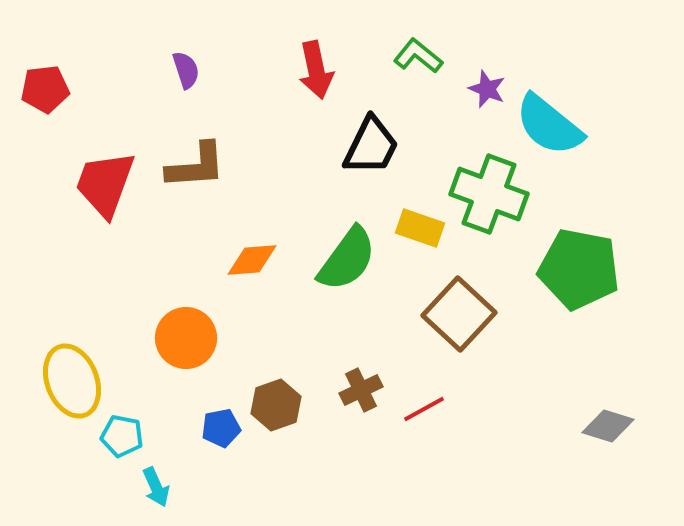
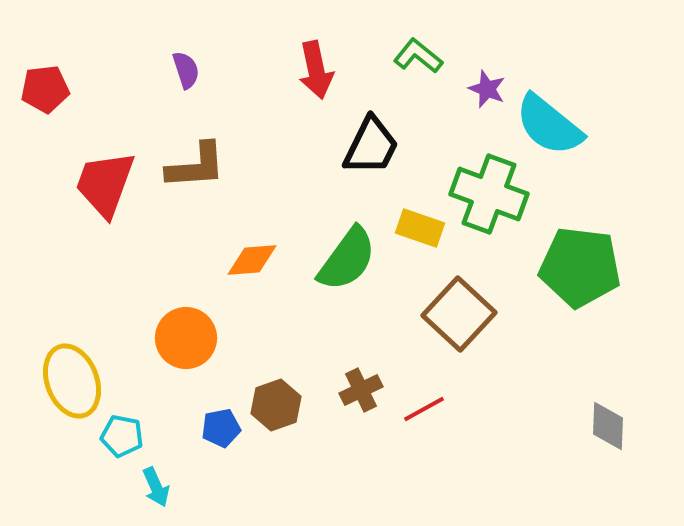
green pentagon: moved 1 px right, 2 px up; rotated 4 degrees counterclockwise
gray diamond: rotated 75 degrees clockwise
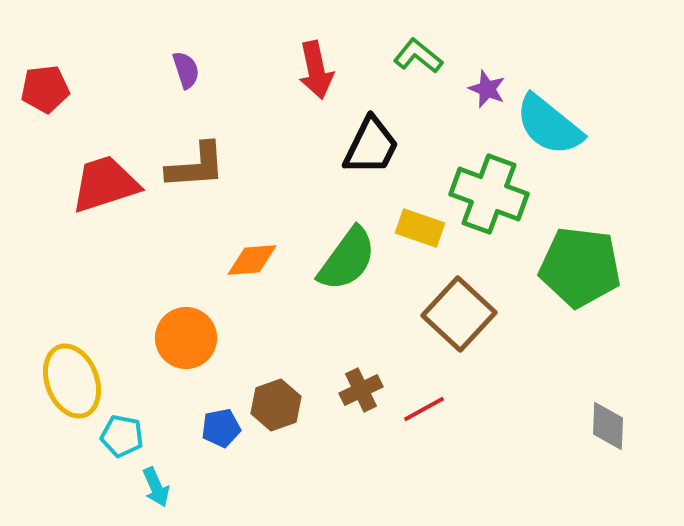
red trapezoid: rotated 52 degrees clockwise
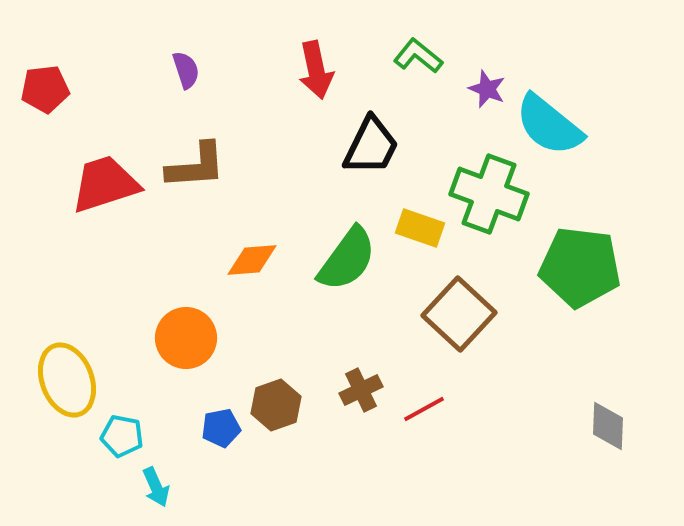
yellow ellipse: moved 5 px left, 1 px up
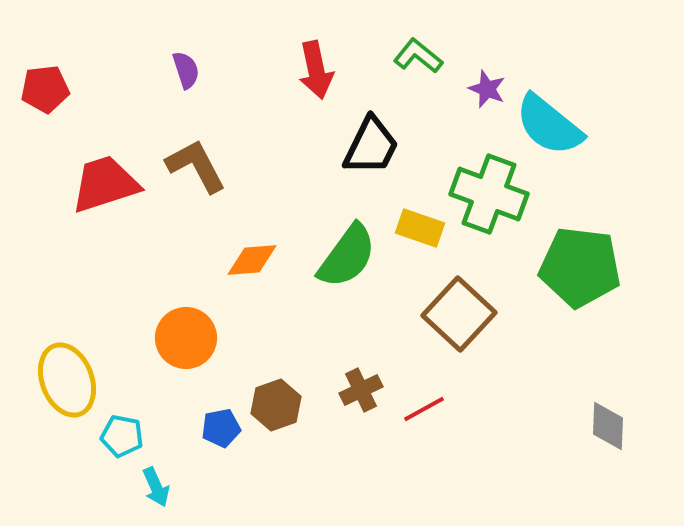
brown L-shape: rotated 114 degrees counterclockwise
green semicircle: moved 3 px up
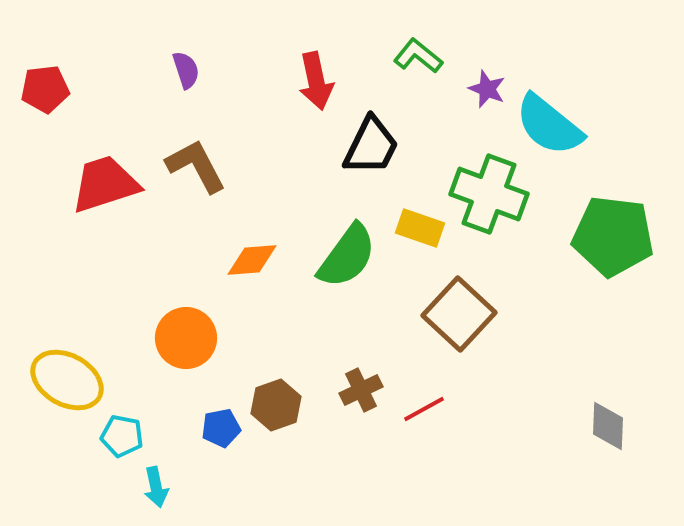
red arrow: moved 11 px down
green pentagon: moved 33 px right, 31 px up
yellow ellipse: rotated 40 degrees counterclockwise
cyan arrow: rotated 12 degrees clockwise
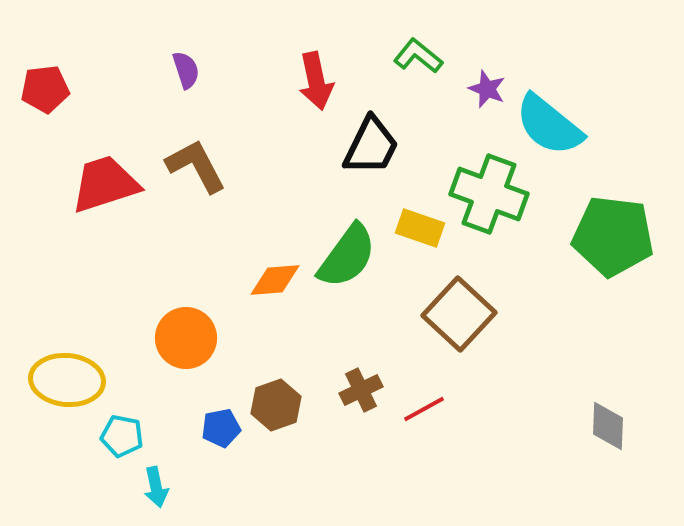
orange diamond: moved 23 px right, 20 px down
yellow ellipse: rotated 24 degrees counterclockwise
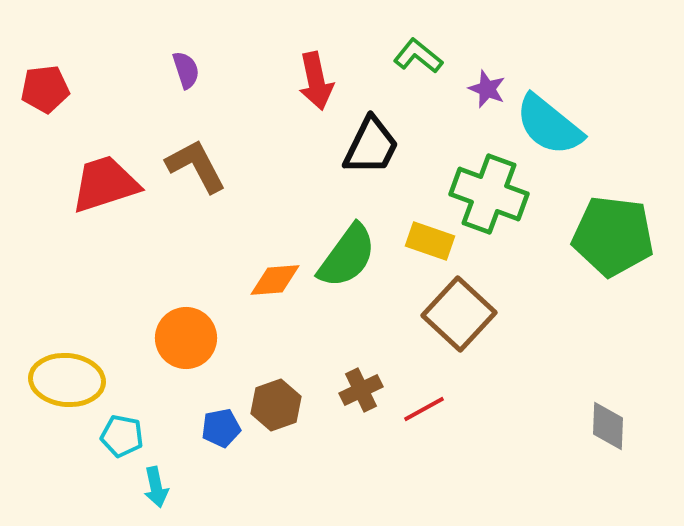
yellow rectangle: moved 10 px right, 13 px down
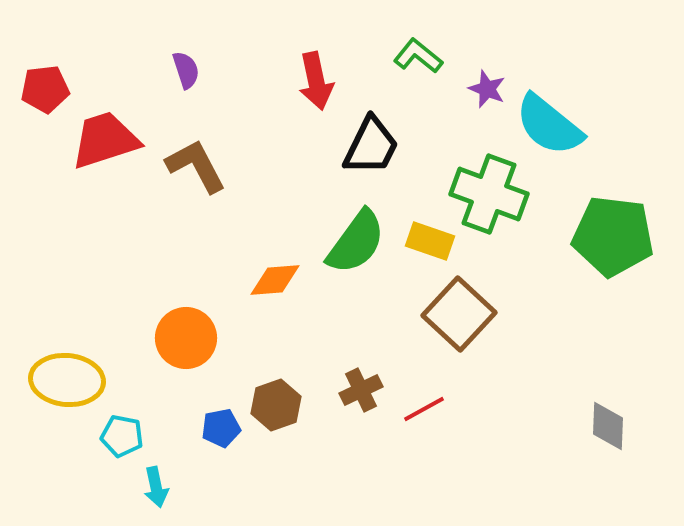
red trapezoid: moved 44 px up
green semicircle: moved 9 px right, 14 px up
